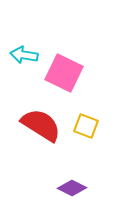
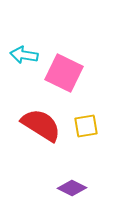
yellow square: rotated 30 degrees counterclockwise
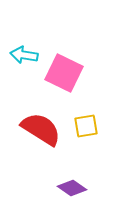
red semicircle: moved 4 px down
purple diamond: rotated 8 degrees clockwise
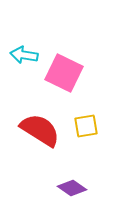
red semicircle: moved 1 px left, 1 px down
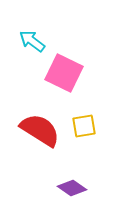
cyan arrow: moved 8 px right, 14 px up; rotated 28 degrees clockwise
yellow square: moved 2 px left
